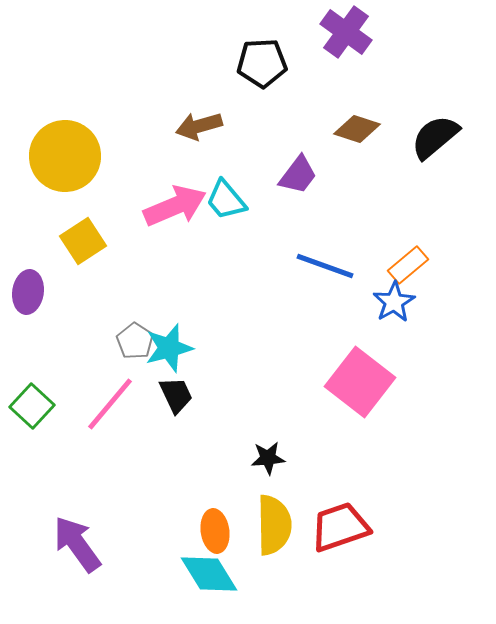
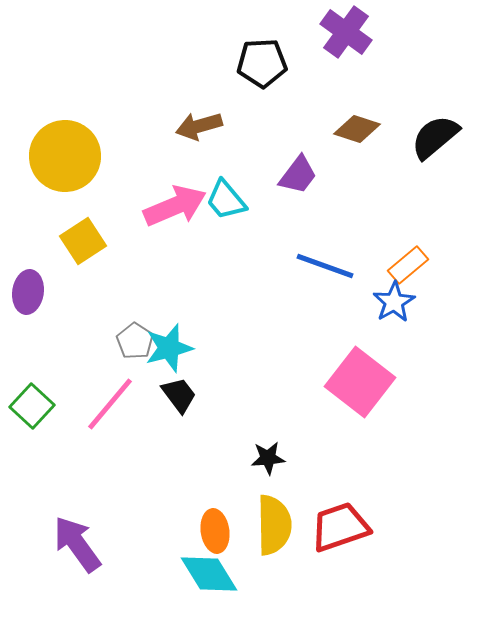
black trapezoid: moved 3 px right; rotated 12 degrees counterclockwise
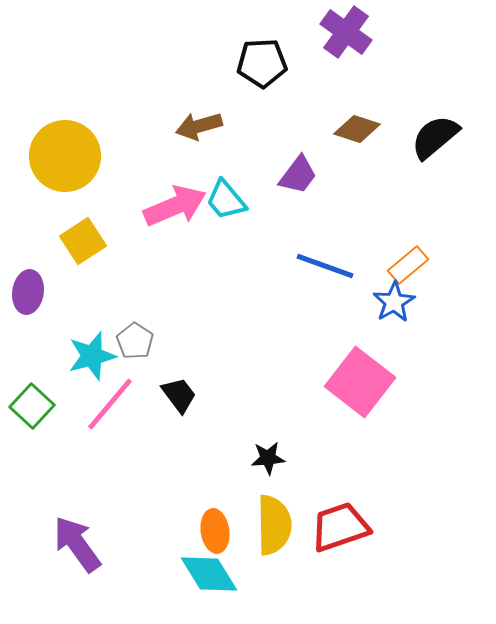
cyan star: moved 77 px left, 8 px down
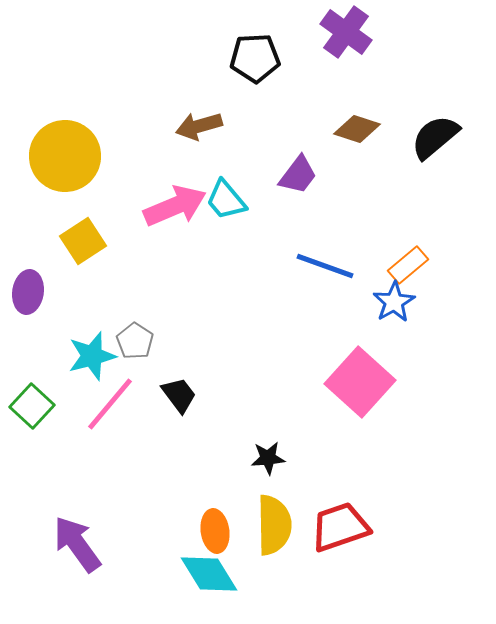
black pentagon: moved 7 px left, 5 px up
pink square: rotated 4 degrees clockwise
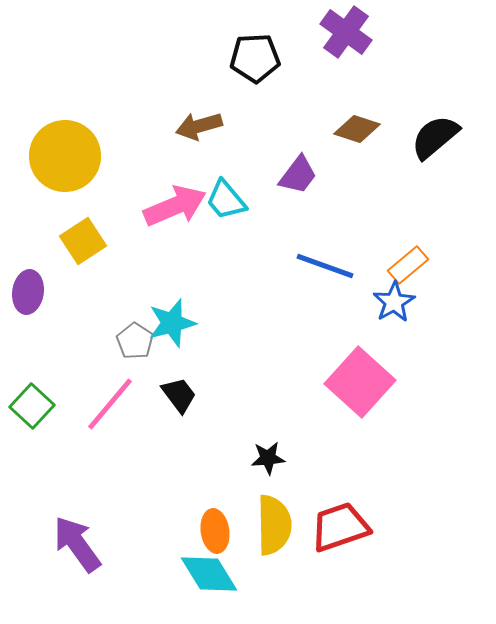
cyan star: moved 80 px right, 33 px up
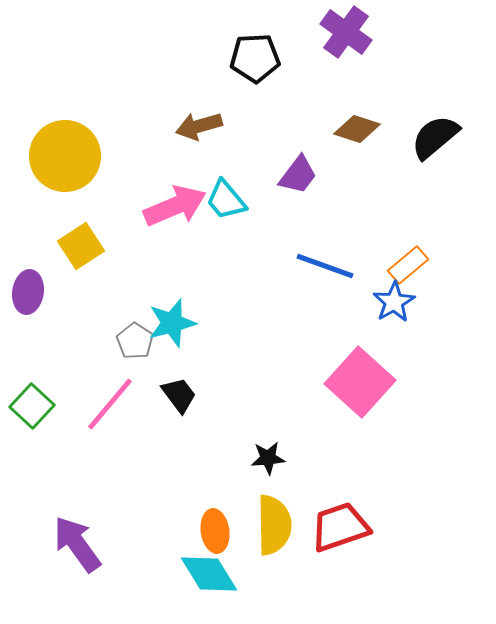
yellow square: moved 2 px left, 5 px down
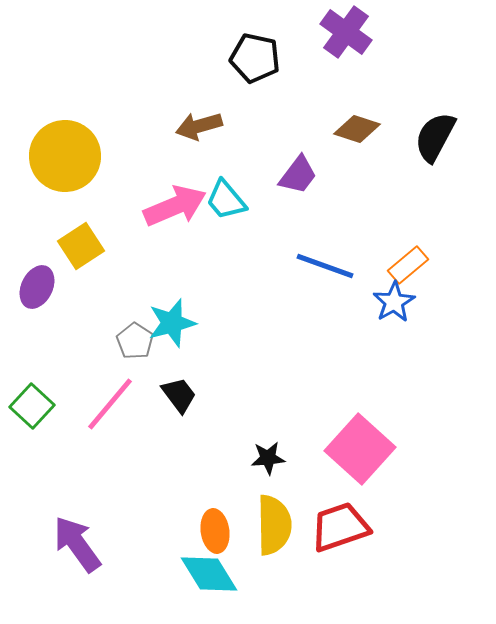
black pentagon: rotated 15 degrees clockwise
black semicircle: rotated 22 degrees counterclockwise
purple ellipse: moved 9 px right, 5 px up; rotated 18 degrees clockwise
pink square: moved 67 px down
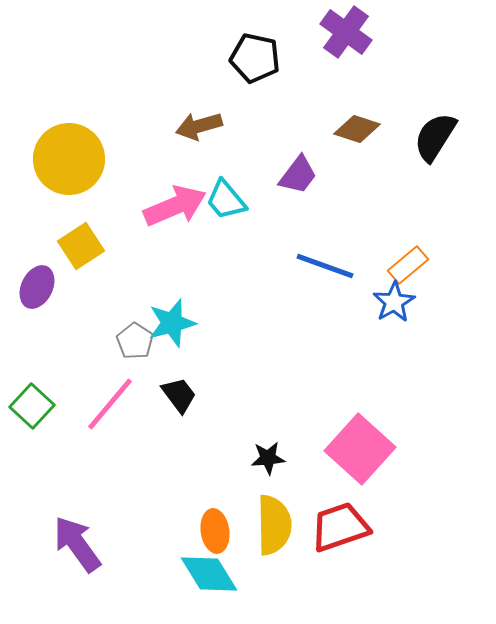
black semicircle: rotated 4 degrees clockwise
yellow circle: moved 4 px right, 3 px down
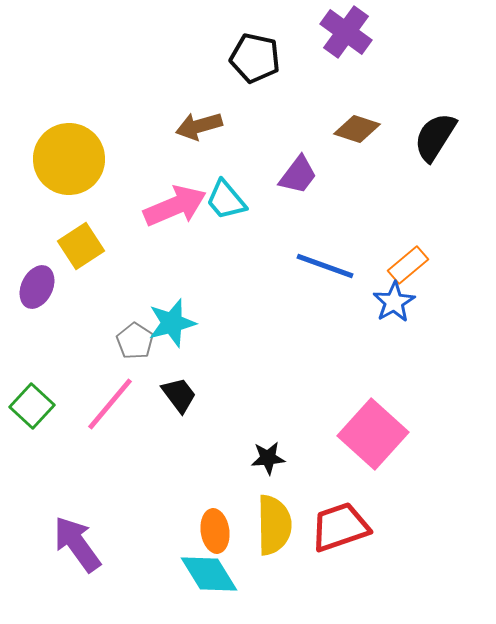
pink square: moved 13 px right, 15 px up
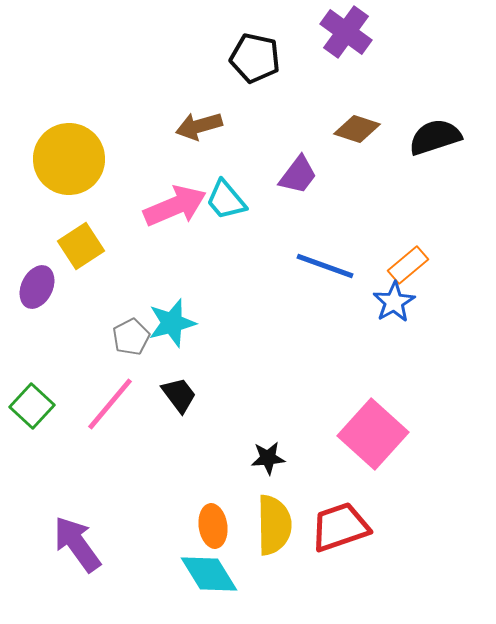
black semicircle: rotated 40 degrees clockwise
gray pentagon: moved 4 px left, 4 px up; rotated 12 degrees clockwise
orange ellipse: moved 2 px left, 5 px up
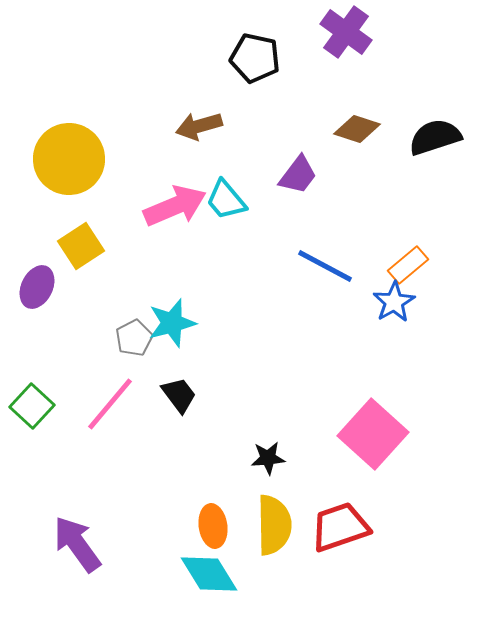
blue line: rotated 8 degrees clockwise
gray pentagon: moved 3 px right, 1 px down
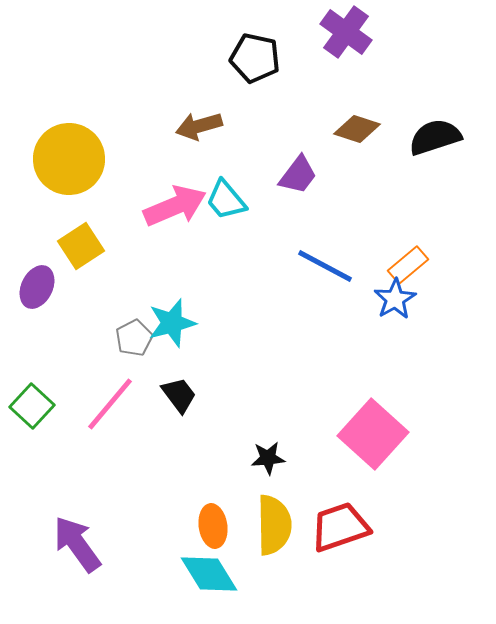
blue star: moved 1 px right, 3 px up
